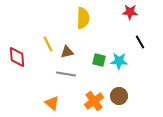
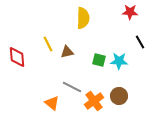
gray line: moved 6 px right, 13 px down; rotated 18 degrees clockwise
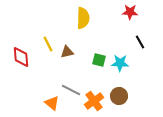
red diamond: moved 4 px right
cyan star: moved 1 px right, 2 px down
gray line: moved 1 px left, 3 px down
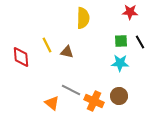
yellow line: moved 1 px left, 1 px down
brown triangle: rotated 24 degrees clockwise
green square: moved 22 px right, 19 px up; rotated 16 degrees counterclockwise
orange cross: rotated 30 degrees counterclockwise
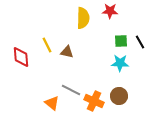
red star: moved 20 px left, 1 px up
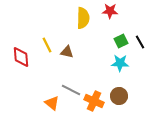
green square: rotated 24 degrees counterclockwise
